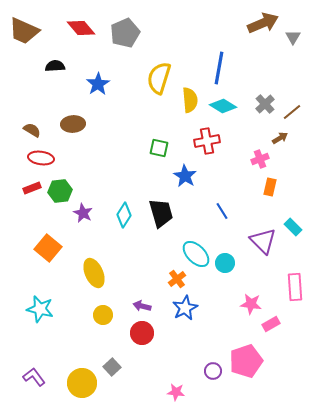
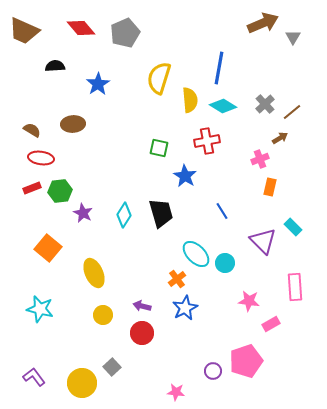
pink star at (251, 304): moved 2 px left, 3 px up
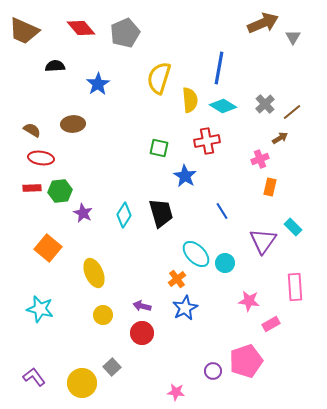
red rectangle at (32, 188): rotated 18 degrees clockwise
purple triangle at (263, 241): rotated 20 degrees clockwise
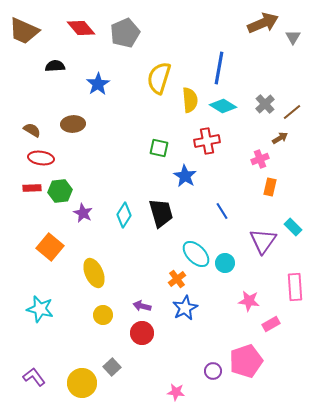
orange square at (48, 248): moved 2 px right, 1 px up
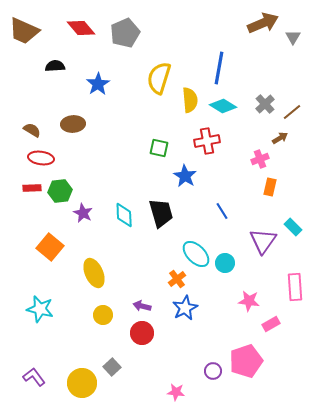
cyan diamond at (124, 215): rotated 35 degrees counterclockwise
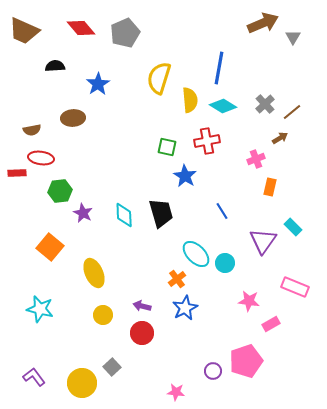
brown ellipse at (73, 124): moved 6 px up
brown semicircle at (32, 130): rotated 138 degrees clockwise
green square at (159, 148): moved 8 px right, 1 px up
pink cross at (260, 159): moved 4 px left
red rectangle at (32, 188): moved 15 px left, 15 px up
pink rectangle at (295, 287): rotated 64 degrees counterclockwise
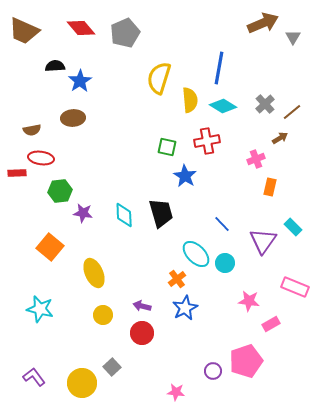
blue star at (98, 84): moved 18 px left, 3 px up
blue line at (222, 211): moved 13 px down; rotated 12 degrees counterclockwise
purple star at (83, 213): rotated 18 degrees counterclockwise
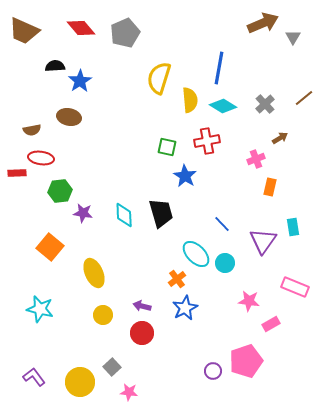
brown line at (292, 112): moved 12 px right, 14 px up
brown ellipse at (73, 118): moved 4 px left, 1 px up; rotated 15 degrees clockwise
cyan rectangle at (293, 227): rotated 36 degrees clockwise
yellow circle at (82, 383): moved 2 px left, 1 px up
pink star at (176, 392): moved 47 px left
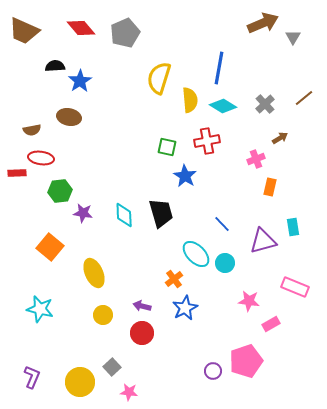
purple triangle at (263, 241): rotated 40 degrees clockwise
orange cross at (177, 279): moved 3 px left
purple L-shape at (34, 377): moved 2 px left; rotated 60 degrees clockwise
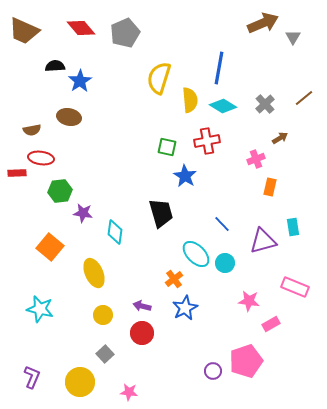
cyan diamond at (124, 215): moved 9 px left, 17 px down; rotated 10 degrees clockwise
gray square at (112, 367): moved 7 px left, 13 px up
